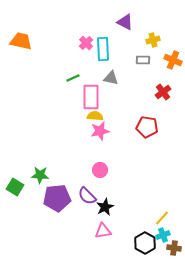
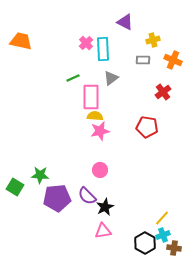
gray triangle: rotated 49 degrees counterclockwise
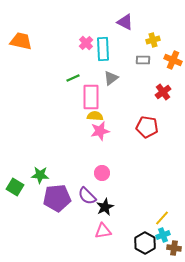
pink circle: moved 2 px right, 3 px down
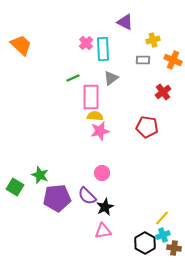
orange trapezoid: moved 4 px down; rotated 30 degrees clockwise
green star: rotated 18 degrees clockwise
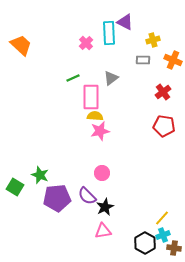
cyan rectangle: moved 6 px right, 16 px up
red pentagon: moved 17 px right, 1 px up
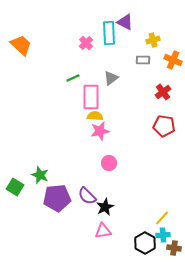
pink circle: moved 7 px right, 10 px up
cyan cross: rotated 16 degrees clockwise
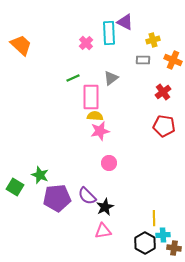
yellow line: moved 8 px left; rotated 42 degrees counterclockwise
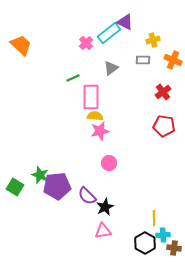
cyan rectangle: rotated 55 degrees clockwise
gray triangle: moved 10 px up
purple pentagon: moved 12 px up
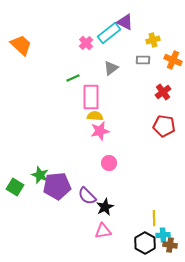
brown cross: moved 4 px left, 3 px up
